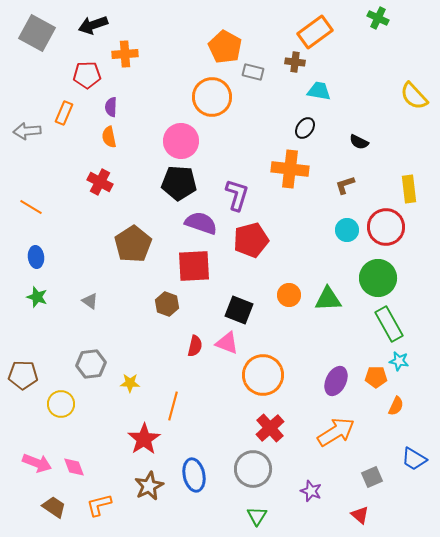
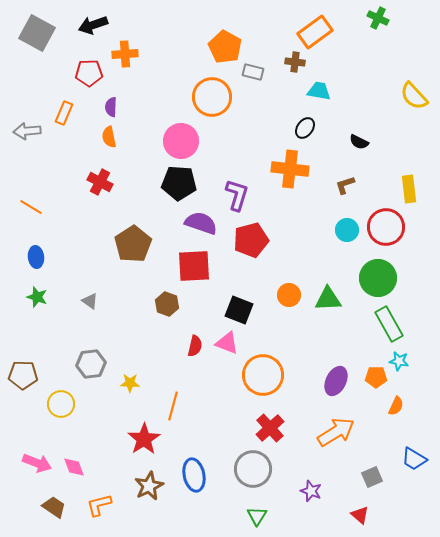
red pentagon at (87, 75): moved 2 px right, 2 px up
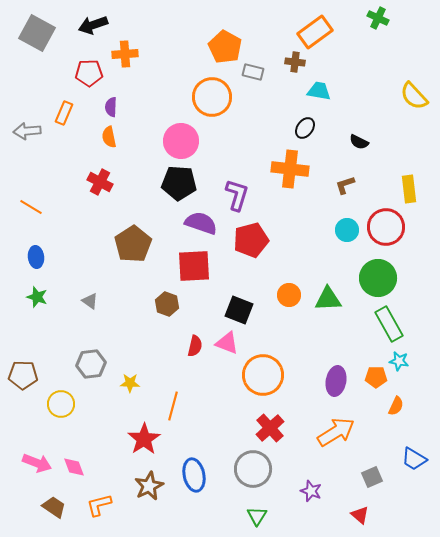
purple ellipse at (336, 381): rotated 16 degrees counterclockwise
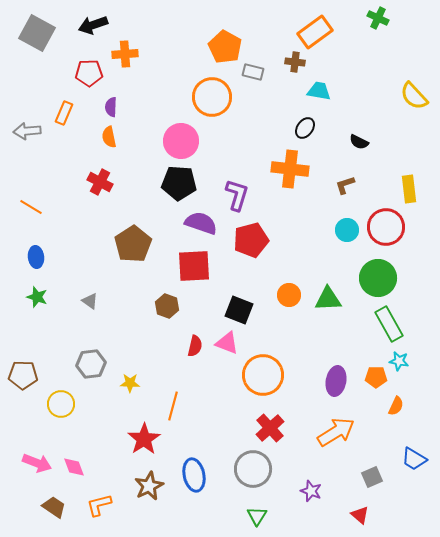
brown hexagon at (167, 304): moved 2 px down
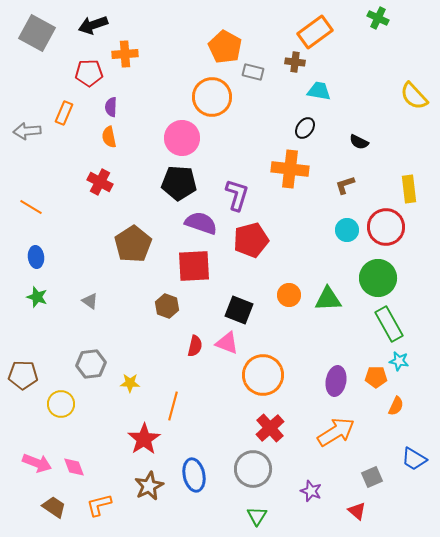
pink circle at (181, 141): moved 1 px right, 3 px up
red triangle at (360, 515): moved 3 px left, 4 px up
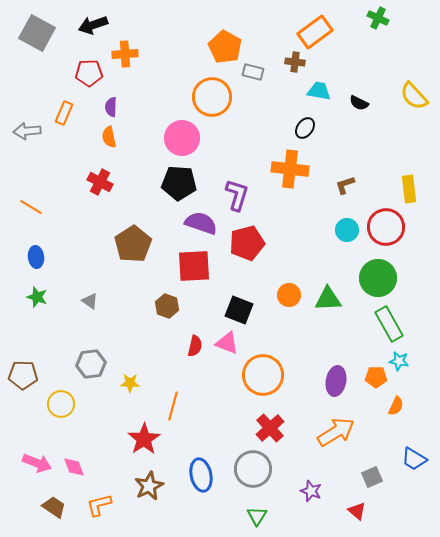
black semicircle at (359, 142): moved 39 px up
red pentagon at (251, 240): moved 4 px left, 3 px down
blue ellipse at (194, 475): moved 7 px right
